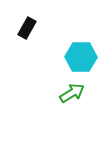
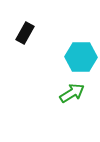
black rectangle: moved 2 px left, 5 px down
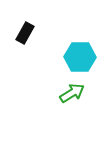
cyan hexagon: moved 1 px left
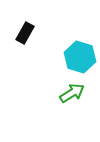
cyan hexagon: rotated 16 degrees clockwise
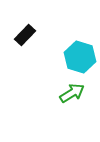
black rectangle: moved 2 px down; rotated 15 degrees clockwise
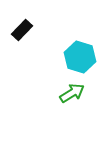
black rectangle: moved 3 px left, 5 px up
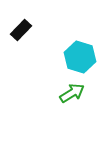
black rectangle: moved 1 px left
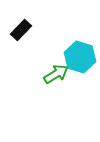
green arrow: moved 16 px left, 19 px up
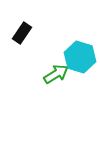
black rectangle: moved 1 px right, 3 px down; rotated 10 degrees counterclockwise
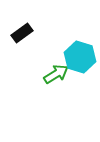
black rectangle: rotated 20 degrees clockwise
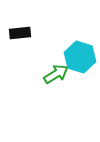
black rectangle: moved 2 px left; rotated 30 degrees clockwise
